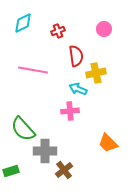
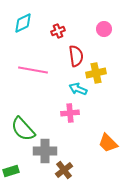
pink cross: moved 2 px down
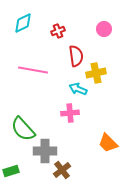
brown cross: moved 2 px left
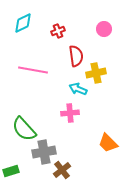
green semicircle: moved 1 px right
gray cross: moved 1 px left, 1 px down; rotated 10 degrees counterclockwise
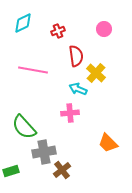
yellow cross: rotated 36 degrees counterclockwise
green semicircle: moved 2 px up
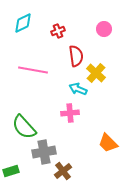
brown cross: moved 1 px right, 1 px down
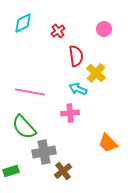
red cross: rotated 16 degrees counterclockwise
pink line: moved 3 px left, 22 px down
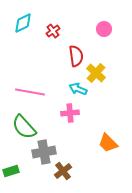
red cross: moved 5 px left
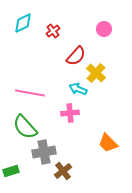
red semicircle: rotated 50 degrees clockwise
pink line: moved 1 px down
green semicircle: moved 1 px right
